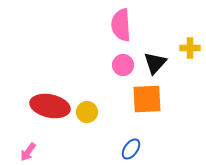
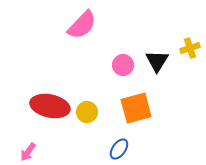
pink semicircle: moved 39 px left; rotated 132 degrees counterclockwise
yellow cross: rotated 18 degrees counterclockwise
black triangle: moved 2 px right, 2 px up; rotated 10 degrees counterclockwise
orange square: moved 11 px left, 9 px down; rotated 12 degrees counterclockwise
blue ellipse: moved 12 px left
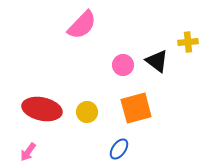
yellow cross: moved 2 px left, 6 px up; rotated 12 degrees clockwise
black triangle: rotated 25 degrees counterclockwise
red ellipse: moved 8 px left, 3 px down
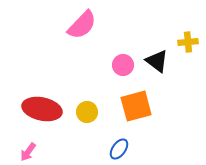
orange square: moved 2 px up
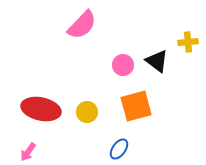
red ellipse: moved 1 px left
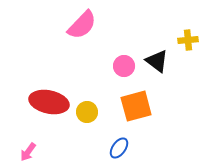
yellow cross: moved 2 px up
pink circle: moved 1 px right, 1 px down
red ellipse: moved 8 px right, 7 px up
blue ellipse: moved 1 px up
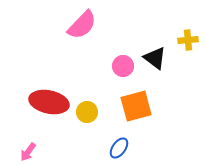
black triangle: moved 2 px left, 3 px up
pink circle: moved 1 px left
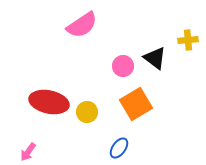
pink semicircle: rotated 12 degrees clockwise
orange square: moved 2 px up; rotated 16 degrees counterclockwise
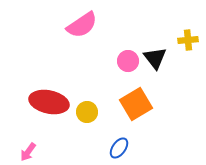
black triangle: rotated 15 degrees clockwise
pink circle: moved 5 px right, 5 px up
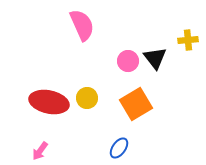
pink semicircle: rotated 80 degrees counterclockwise
yellow circle: moved 14 px up
pink arrow: moved 12 px right, 1 px up
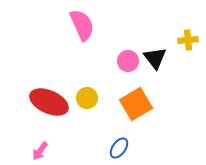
red ellipse: rotated 12 degrees clockwise
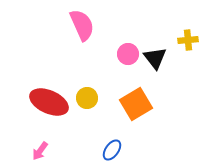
pink circle: moved 7 px up
blue ellipse: moved 7 px left, 2 px down
